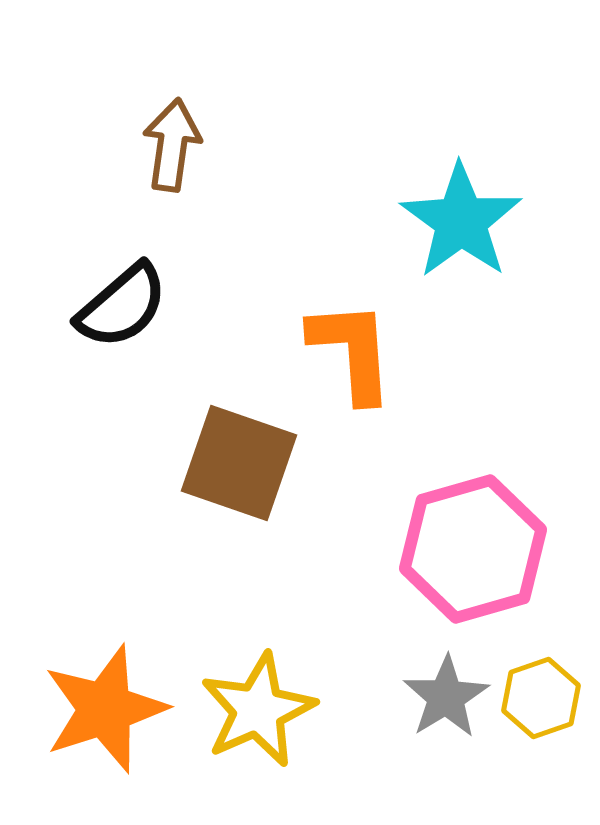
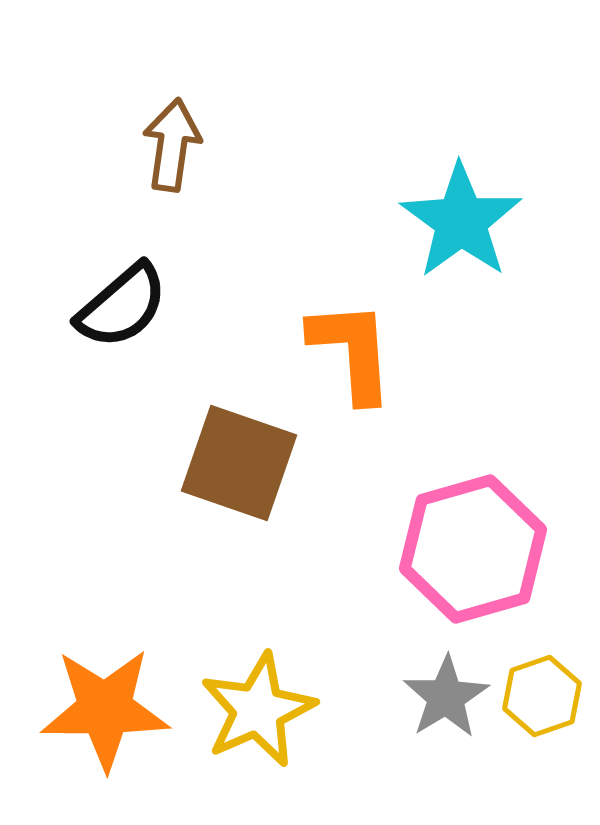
yellow hexagon: moved 1 px right, 2 px up
orange star: rotated 18 degrees clockwise
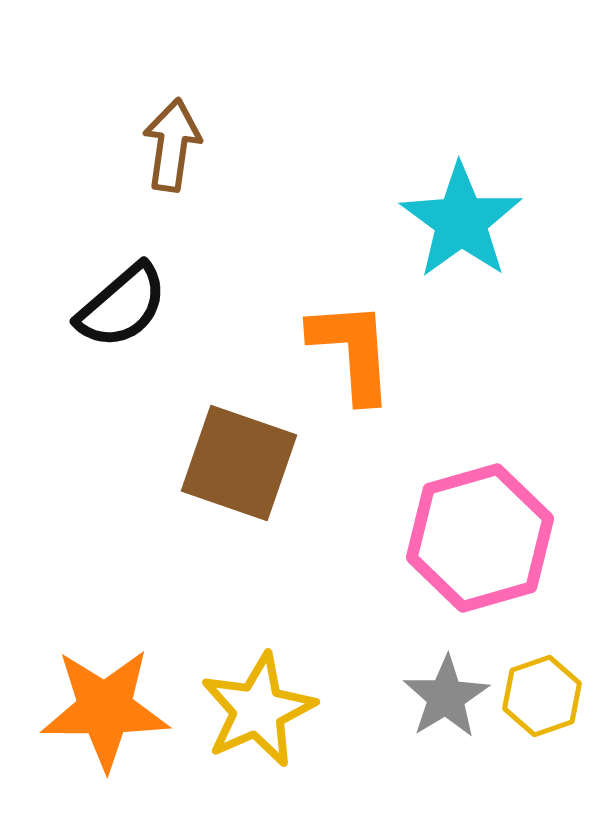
pink hexagon: moved 7 px right, 11 px up
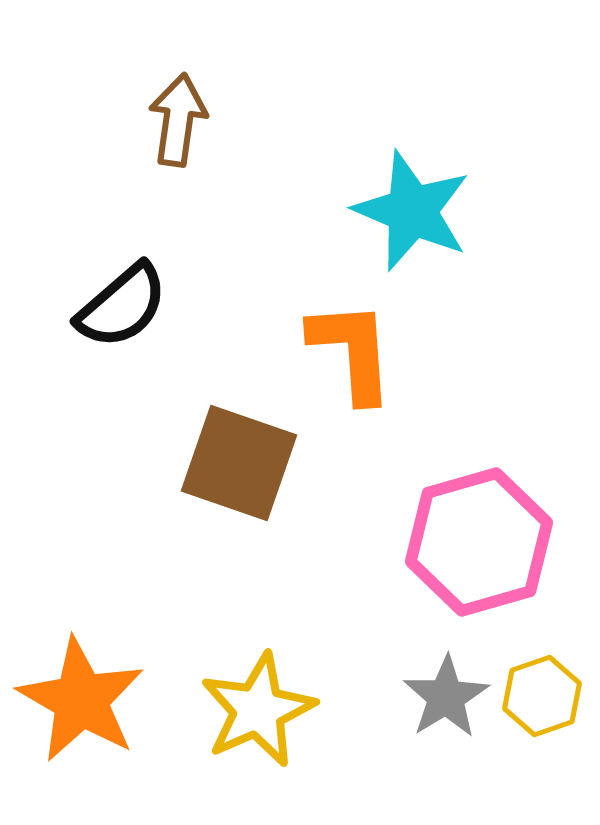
brown arrow: moved 6 px right, 25 px up
cyan star: moved 49 px left, 10 px up; rotated 13 degrees counterclockwise
pink hexagon: moved 1 px left, 4 px down
orange star: moved 24 px left, 9 px up; rotated 30 degrees clockwise
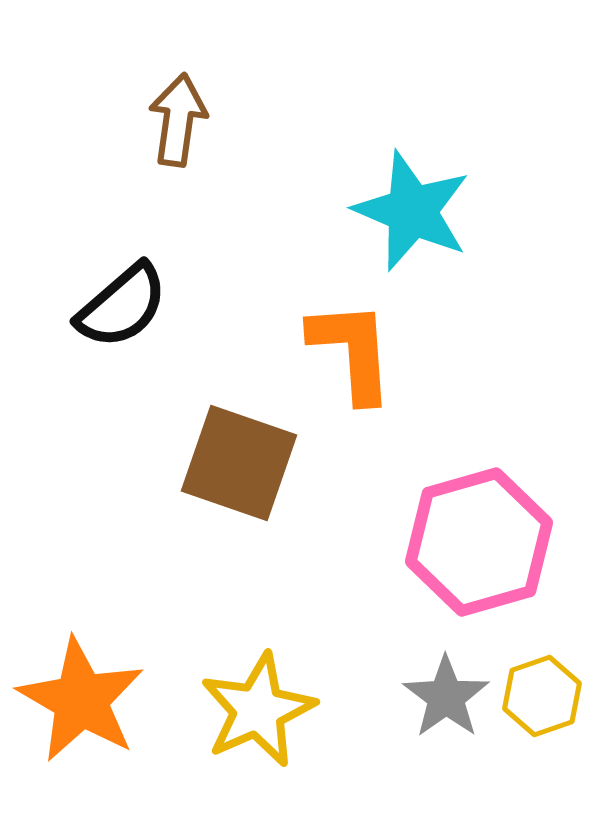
gray star: rotated 4 degrees counterclockwise
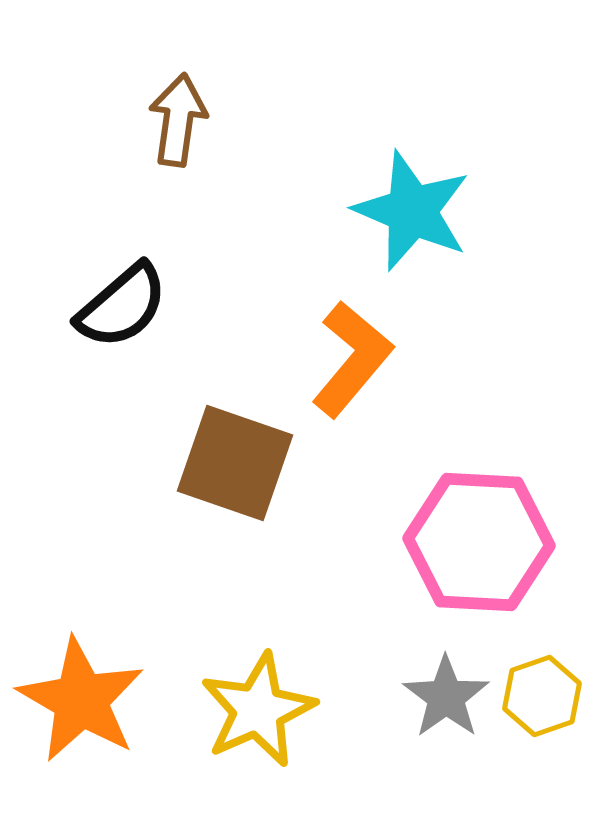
orange L-shape: moved 8 px down; rotated 44 degrees clockwise
brown square: moved 4 px left
pink hexagon: rotated 19 degrees clockwise
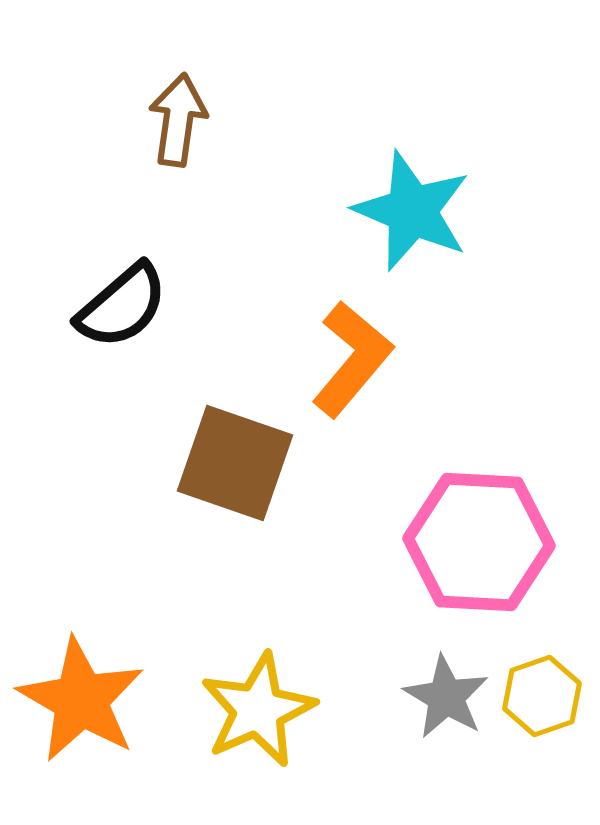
gray star: rotated 6 degrees counterclockwise
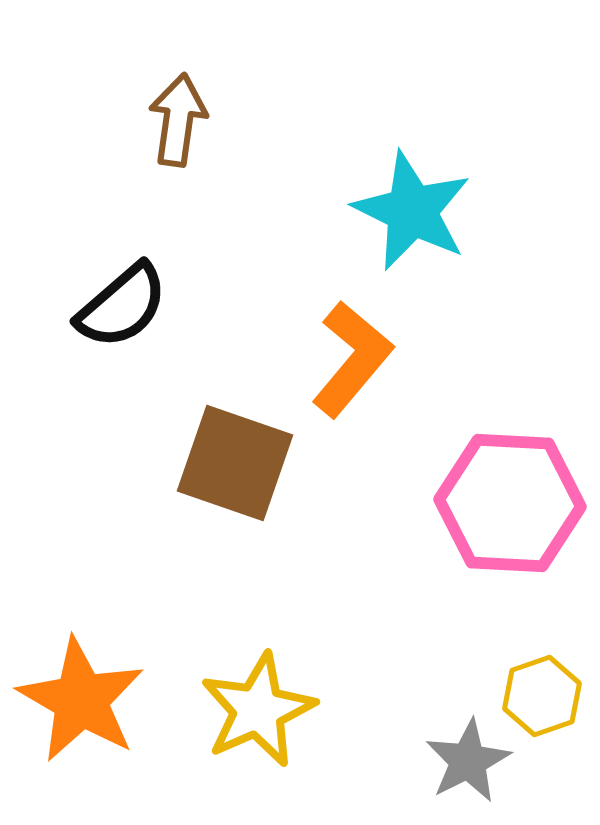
cyan star: rotated 3 degrees clockwise
pink hexagon: moved 31 px right, 39 px up
gray star: moved 22 px right, 64 px down; rotated 14 degrees clockwise
